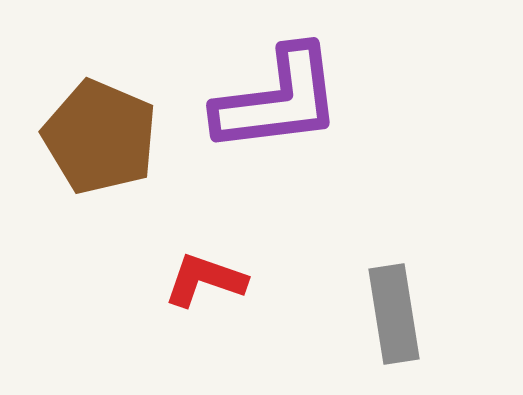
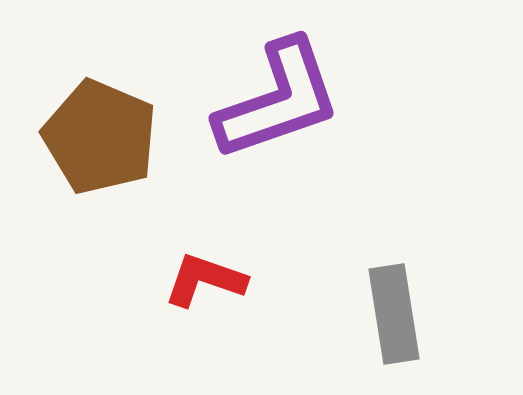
purple L-shape: rotated 12 degrees counterclockwise
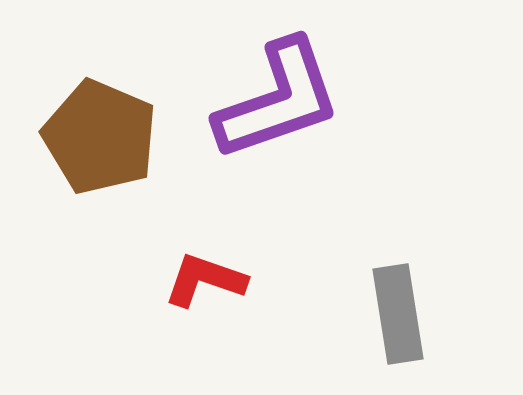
gray rectangle: moved 4 px right
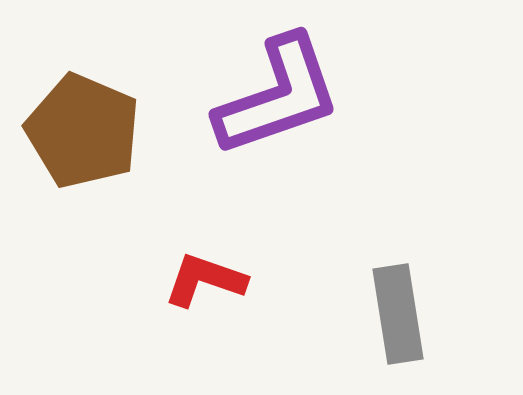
purple L-shape: moved 4 px up
brown pentagon: moved 17 px left, 6 px up
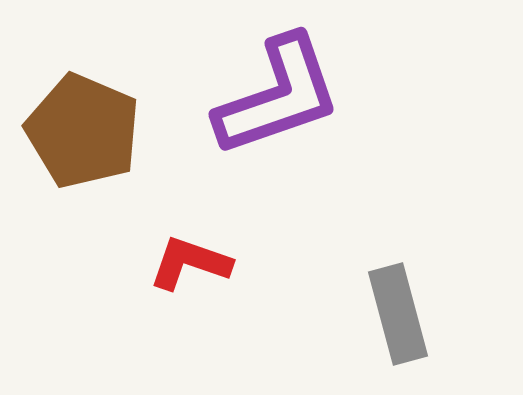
red L-shape: moved 15 px left, 17 px up
gray rectangle: rotated 6 degrees counterclockwise
